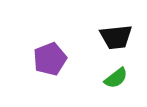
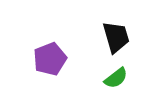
black trapezoid: rotated 100 degrees counterclockwise
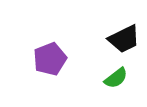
black trapezoid: moved 8 px right, 2 px down; rotated 80 degrees clockwise
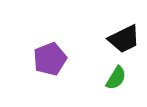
green semicircle: rotated 20 degrees counterclockwise
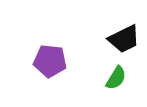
purple pentagon: moved 2 px down; rotated 28 degrees clockwise
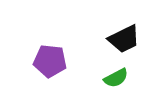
green semicircle: rotated 30 degrees clockwise
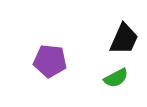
black trapezoid: rotated 40 degrees counterclockwise
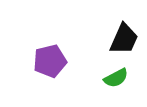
purple pentagon: rotated 20 degrees counterclockwise
